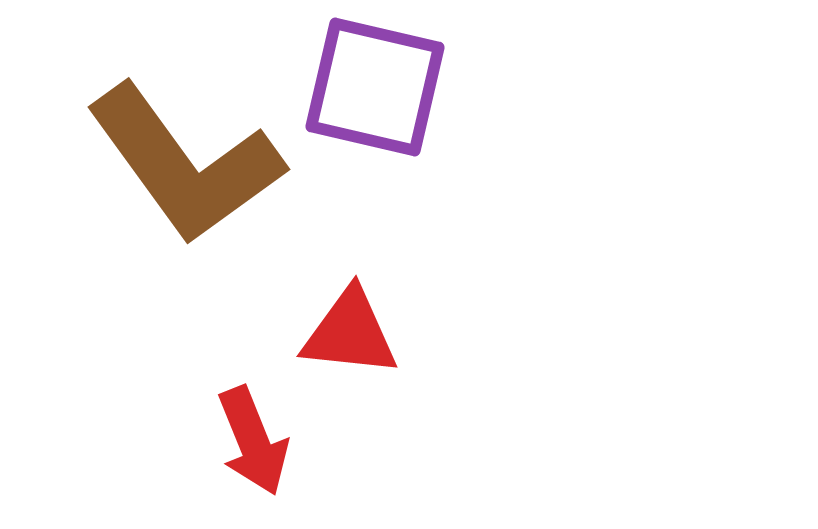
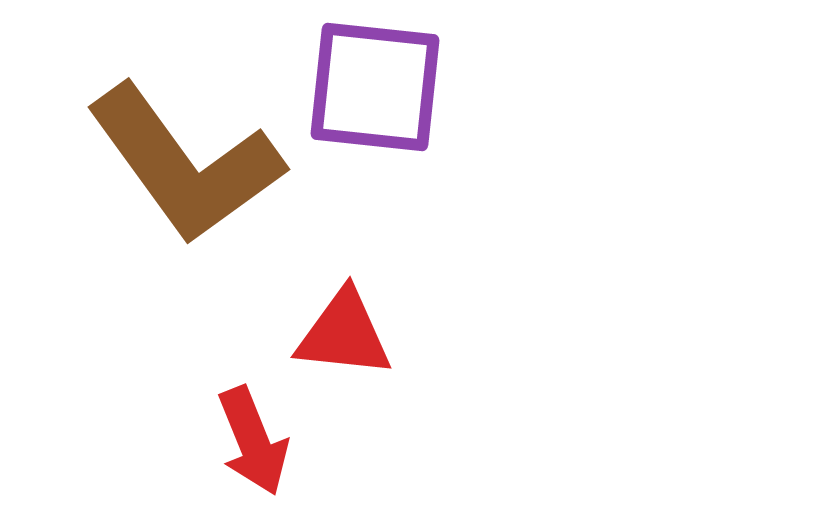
purple square: rotated 7 degrees counterclockwise
red triangle: moved 6 px left, 1 px down
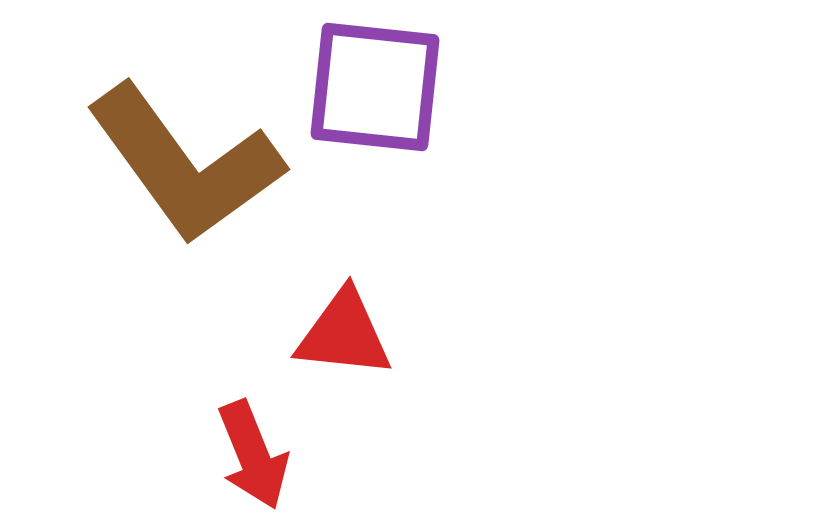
red arrow: moved 14 px down
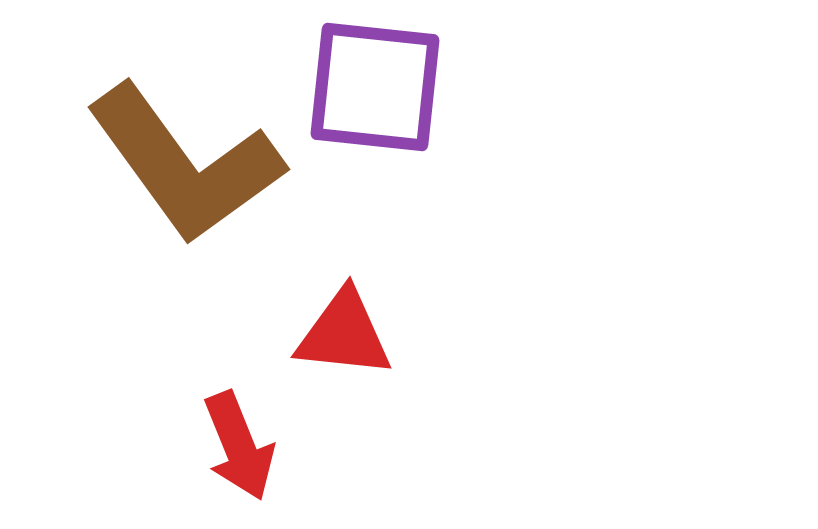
red arrow: moved 14 px left, 9 px up
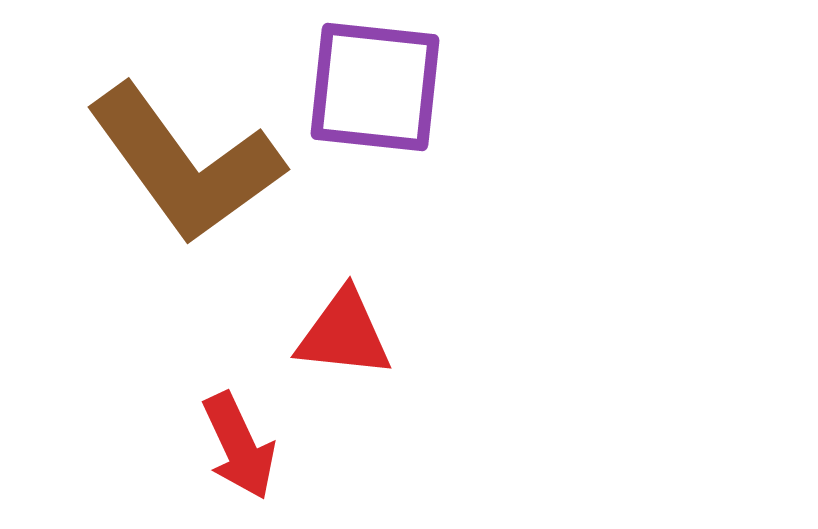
red arrow: rotated 3 degrees counterclockwise
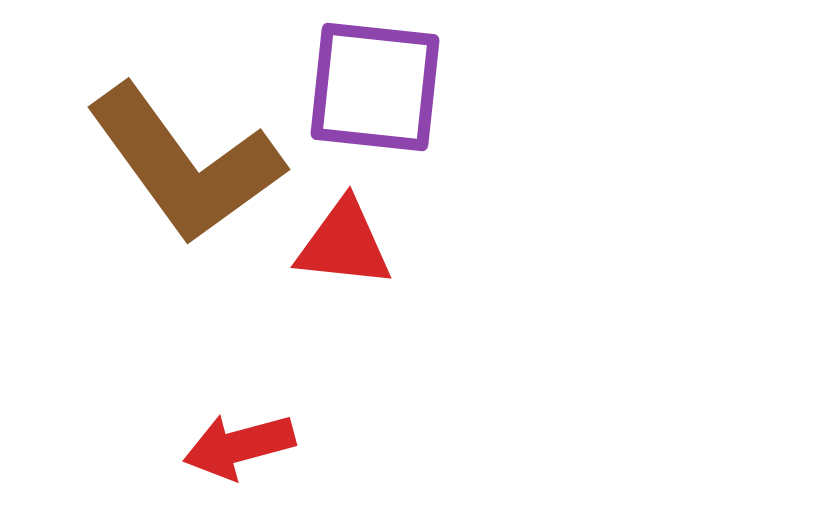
red triangle: moved 90 px up
red arrow: rotated 100 degrees clockwise
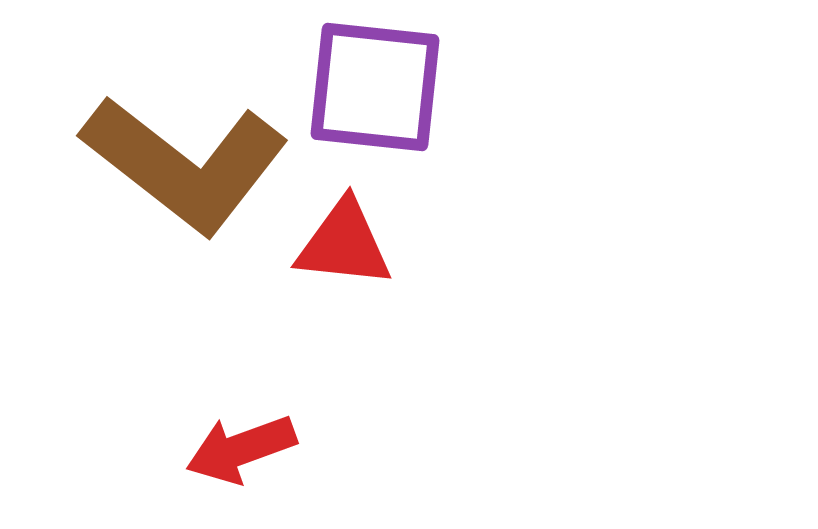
brown L-shape: rotated 16 degrees counterclockwise
red arrow: moved 2 px right, 3 px down; rotated 5 degrees counterclockwise
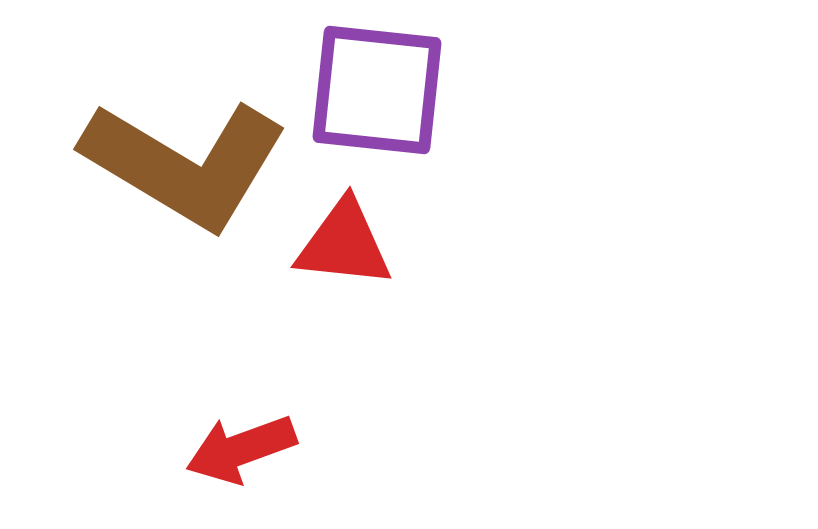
purple square: moved 2 px right, 3 px down
brown L-shape: rotated 7 degrees counterclockwise
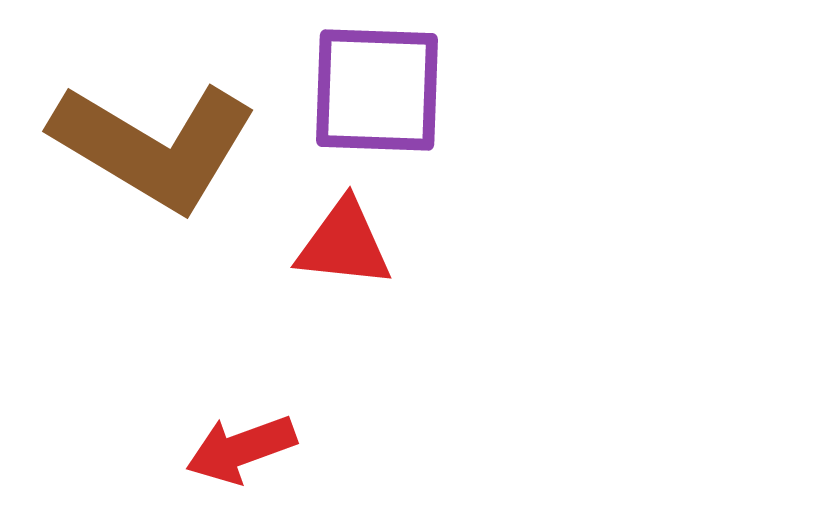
purple square: rotated 4 degrees counterclockwise
brown L-shape: moved 31 px left, 18 px up
